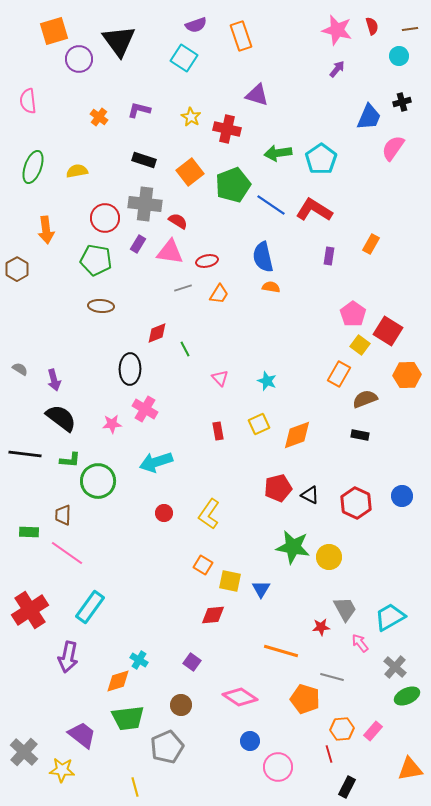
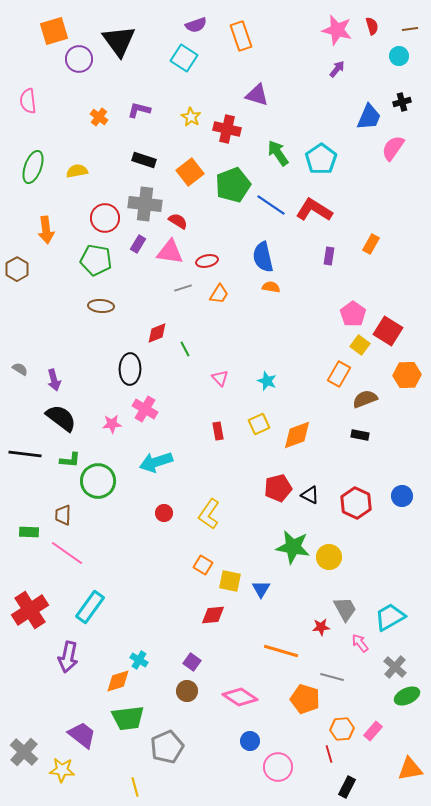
green arrow at (278, 153): rotated 64 degrees clockwise
brown circle at (181, 705): moved 6 px right, 14 px up
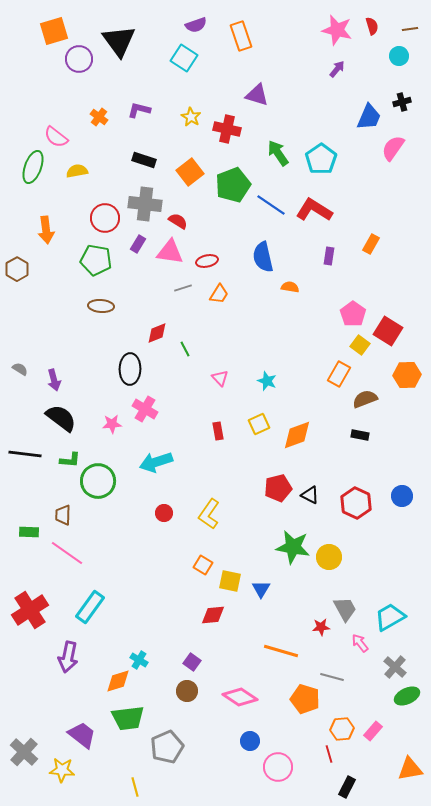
pink semicircle at (28, 101): moved 28 px right, 36 px down; rotated 45 degrees counterclockwise
orange semicircle at (271, 287): moved 19 px right
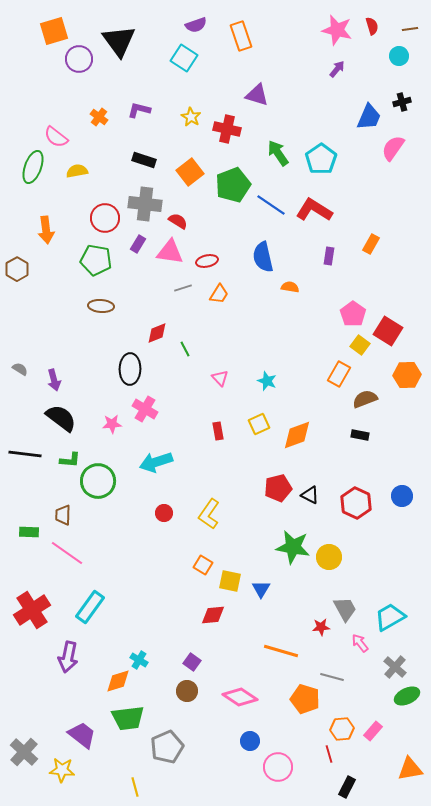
red cross at (30, 610): moved 2 px right
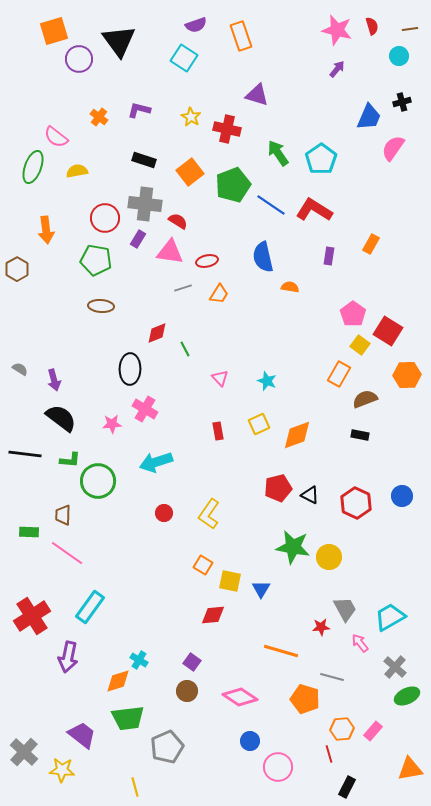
purple rectangle at (138, 244): moved 5 px up
red cross at (32, 610): moved 6 px down
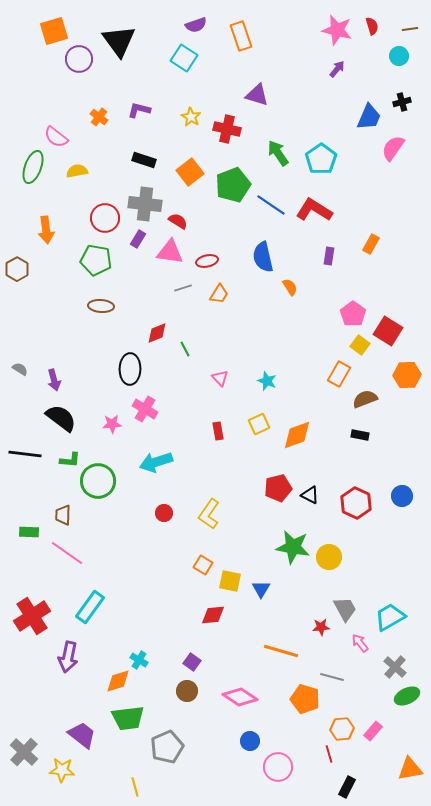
orange semicircle at (290, 287): rotated 48 degrees clockwise
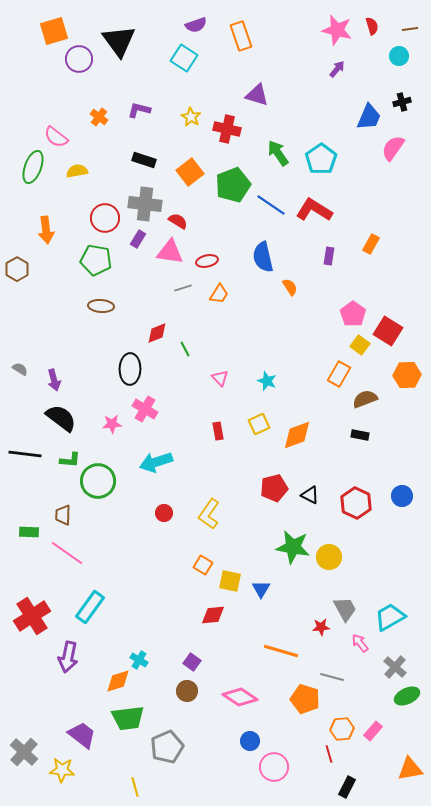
red pentagon at (278, 488): moved 4 px left
pink circle at (278, 767): moved 4 px left
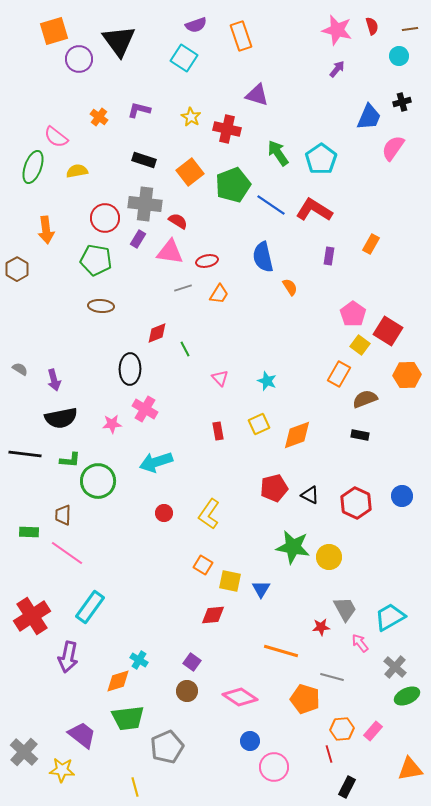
black semicircle at (61, 418): rotated 132 degrees clockwise
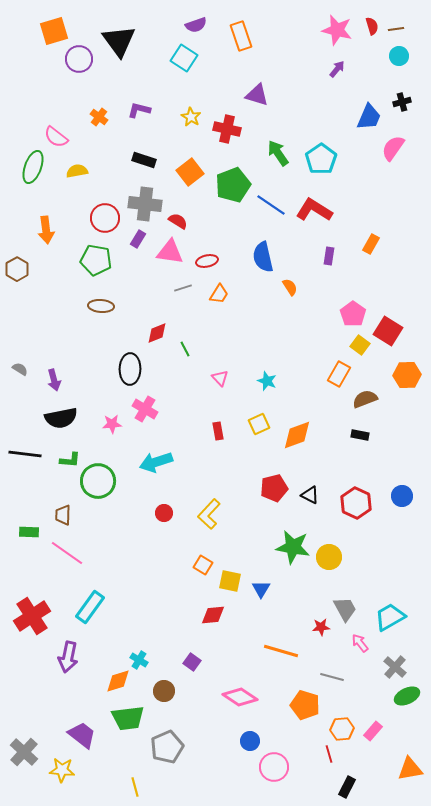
brown line at (410, 29): moved 14 px left
yellow L-shape at (209, 514): rotated 8 degrees clockwise
brown circle at (187, 691): moved 23 px left
orange pentagon at (305, 699): moved 6 px down
